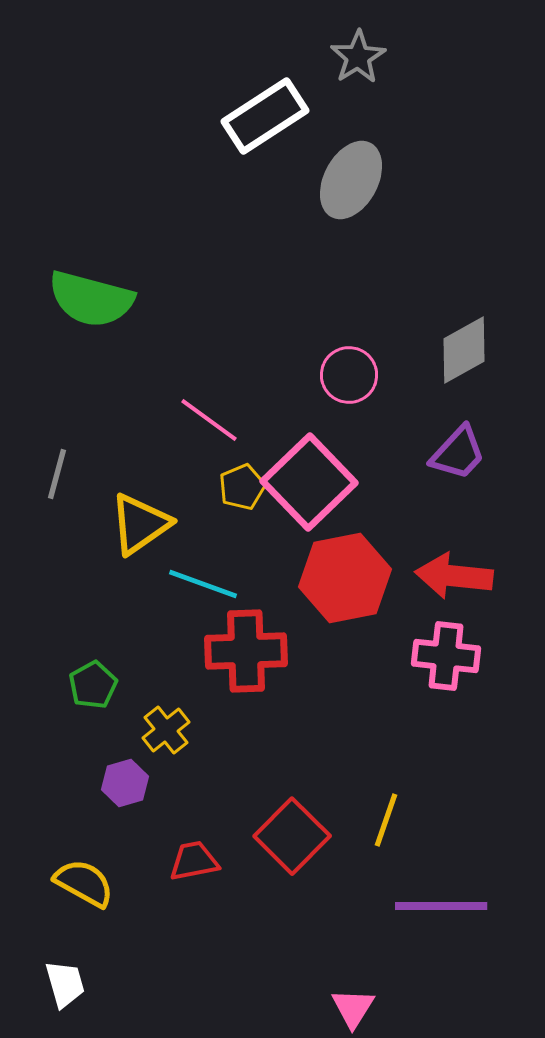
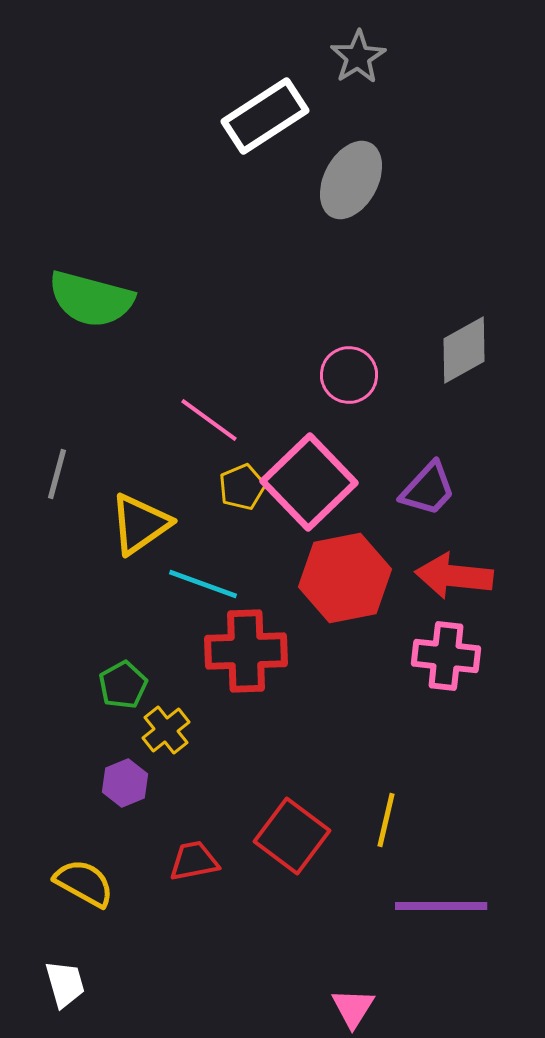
purple trapezoid: moved 30 px left, 36 px down
green pentagon: moved 30 px right
purple hexagon: rotated 6 degrees counterclockwise
yellow line: rotated 6 degrees counterclockwise
red square: rotated 8 degrees counterclockwise
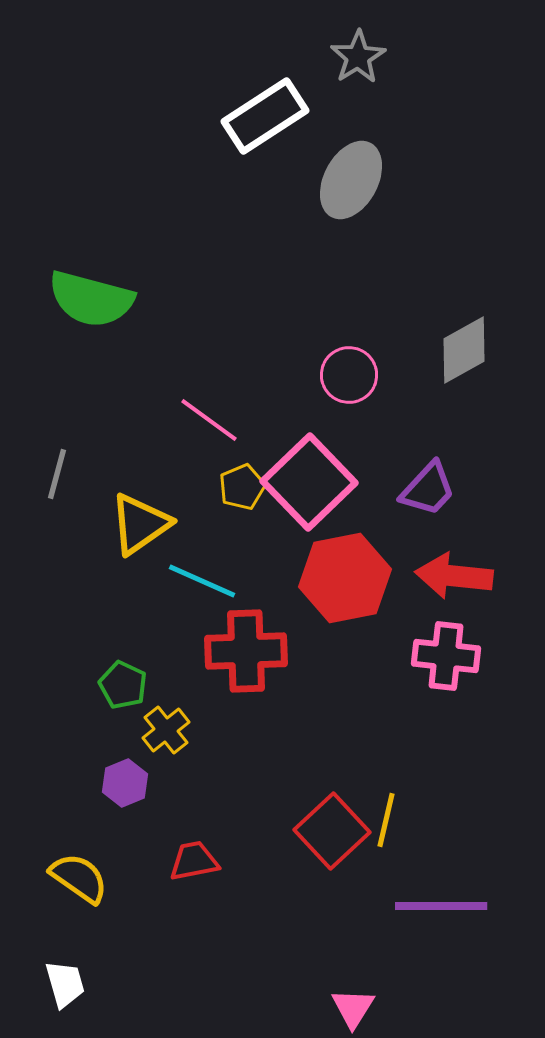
cyan line: moved 1 px left, 3 px up; rotated 4 degrees clockwise
green pentagon: rotated 18 degrees counterclockwise
red square: moved 40 px right, 5 px up; rotated 10 degrees clockwise
yellow semicircle: moved 5 px left, 5 px up; rotated 6 degrees clockwise
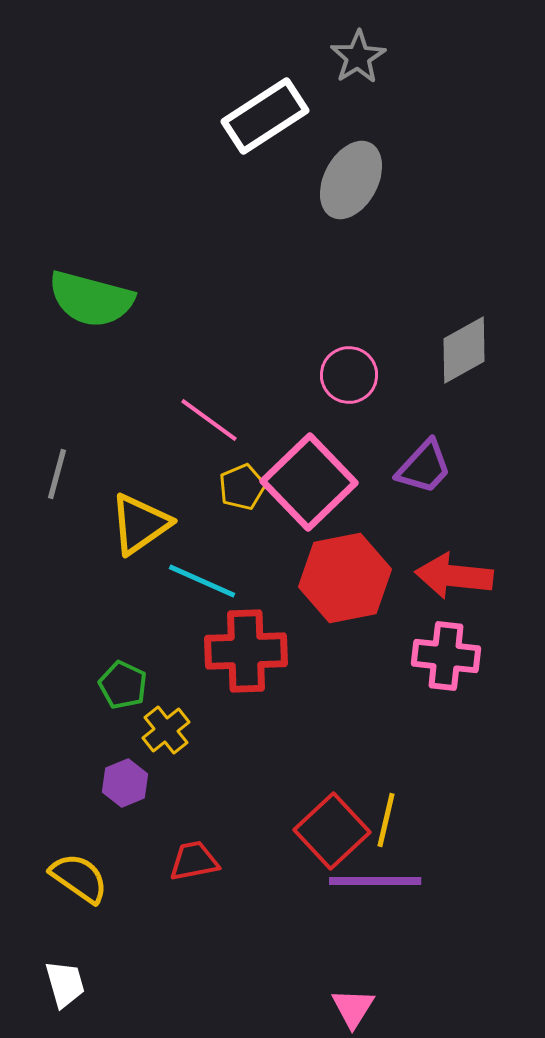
purple trapezoid: moved 4 px left, 22 px up
purple line: moved 66 px left, 25 px up
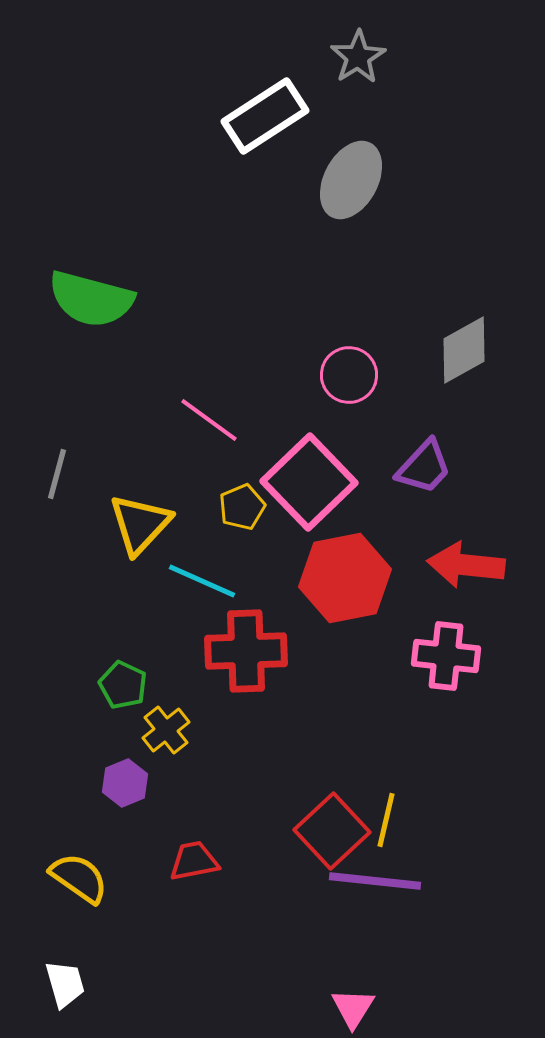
yellow pentagon: moved 20 px down
yellow triangle: rotated 12 degrees counterclockwise
red arrow: moved 12 px right, 11 px up
purple line: rotated 6 degrees clockwise
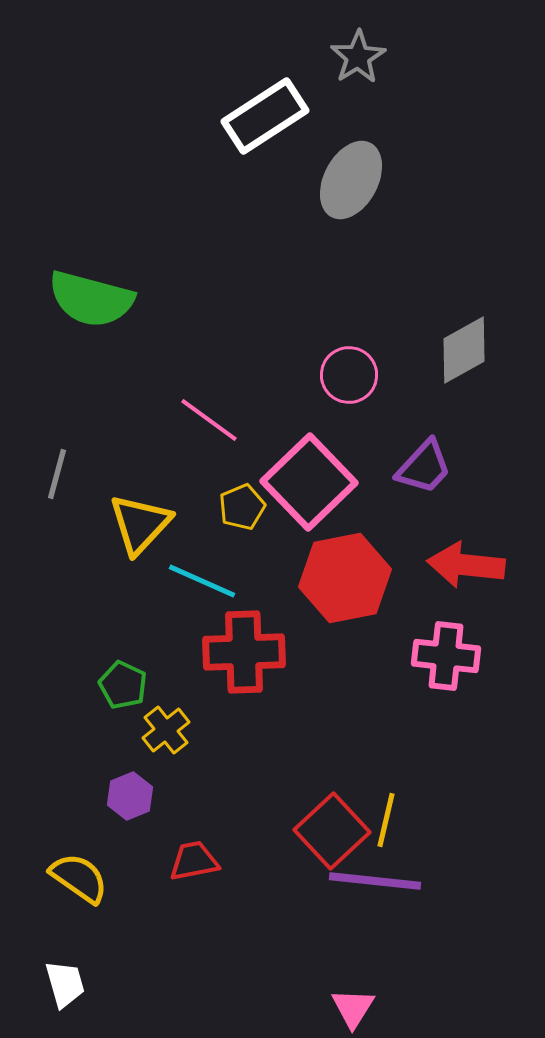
red cross: moved 2 px left, 1 px down
purple hexagon: moved 5 px right, 13 px down
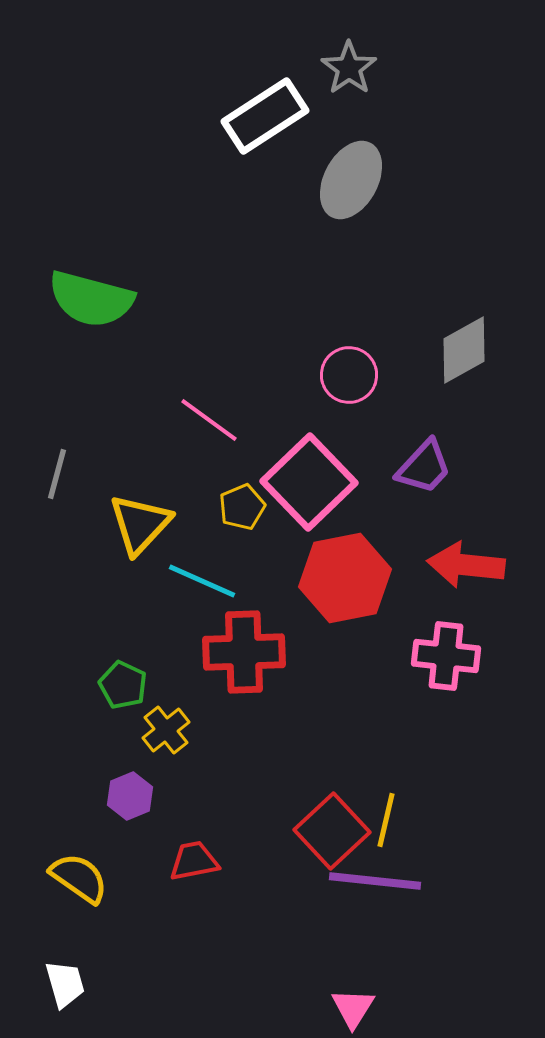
gray star: moved 9 px left, 11 px down; rotated 4 degrees counterclockwise
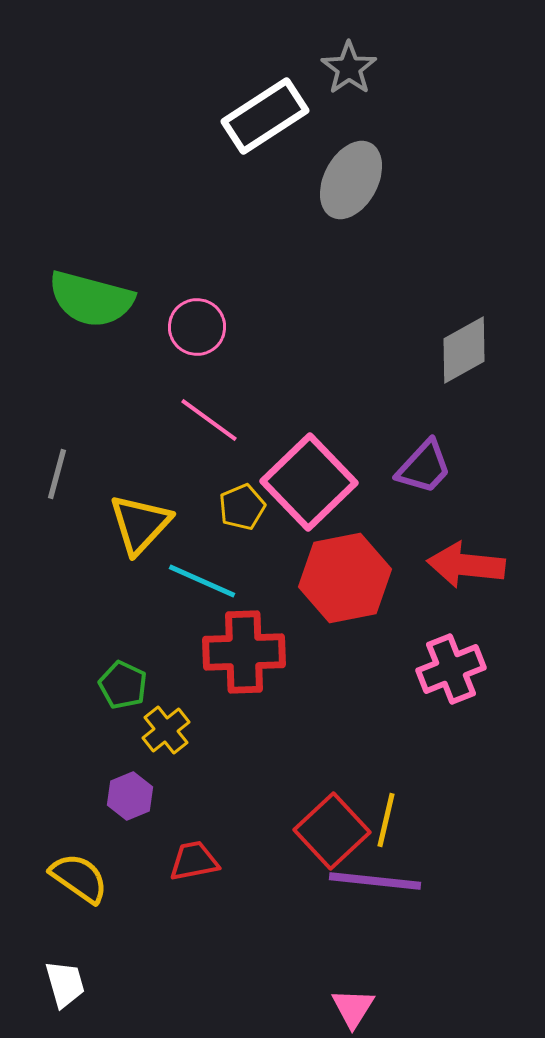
pink circle: moved 152 px left, 48 px up
pink cross: moved 5 px right, 13 px down; rotated 28 degrees counterclockwise
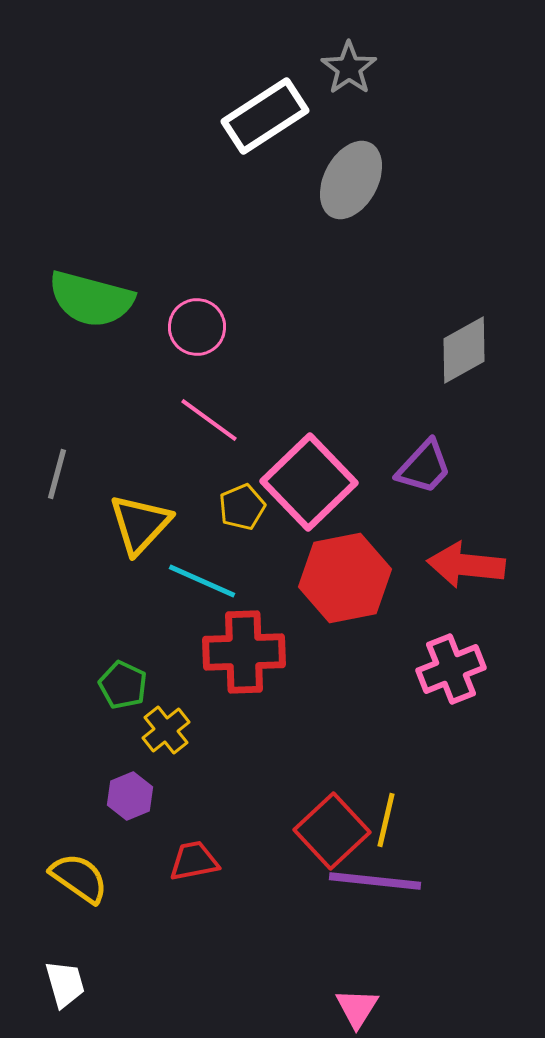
pink triangle: moved 4 px right
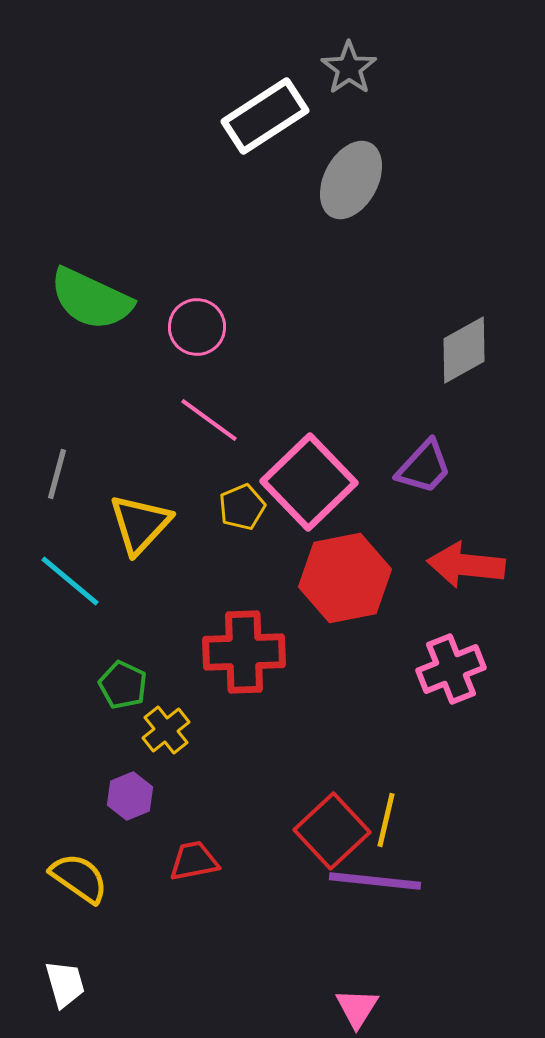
green semicircle: rotated 10 degrees clockwise
cyan line: moved 132 px left; rotated 16 degrees clockwise
